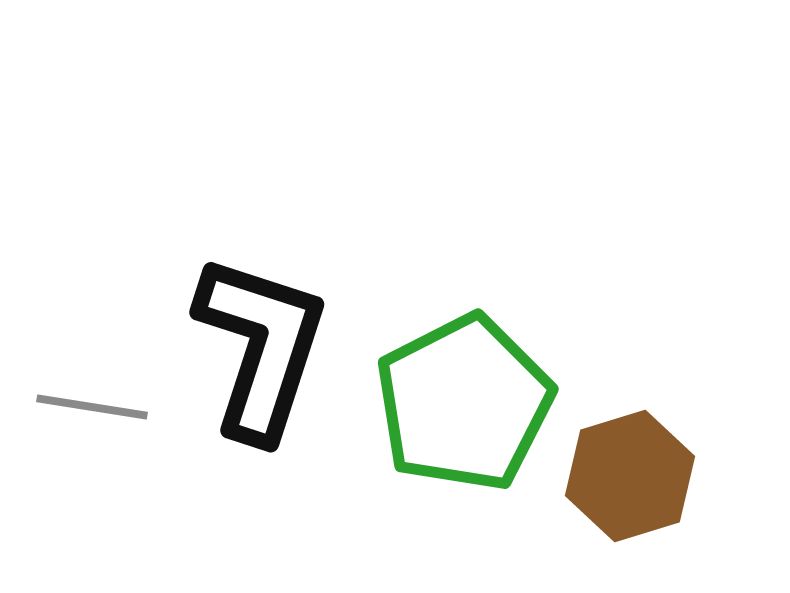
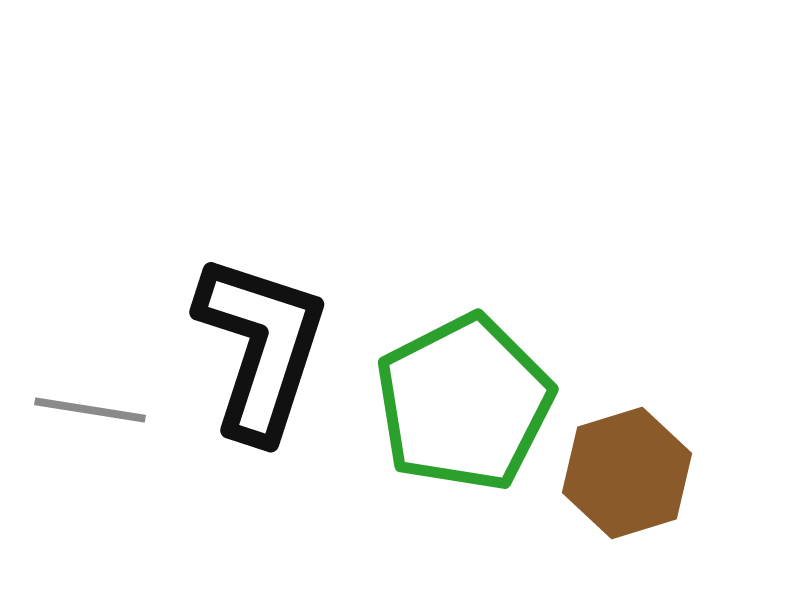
gray line: moved 2 px left, 3 px down
brown hexagon: moved 3 px left, 3 px up
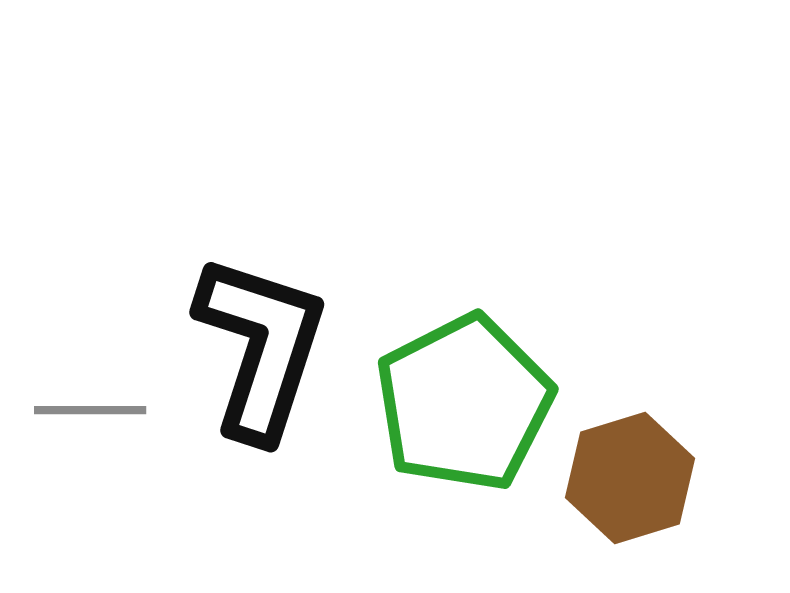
gray line: rotated 9 degrees counterclockwise
brown hexagon: moved 3 px right, 5 px down
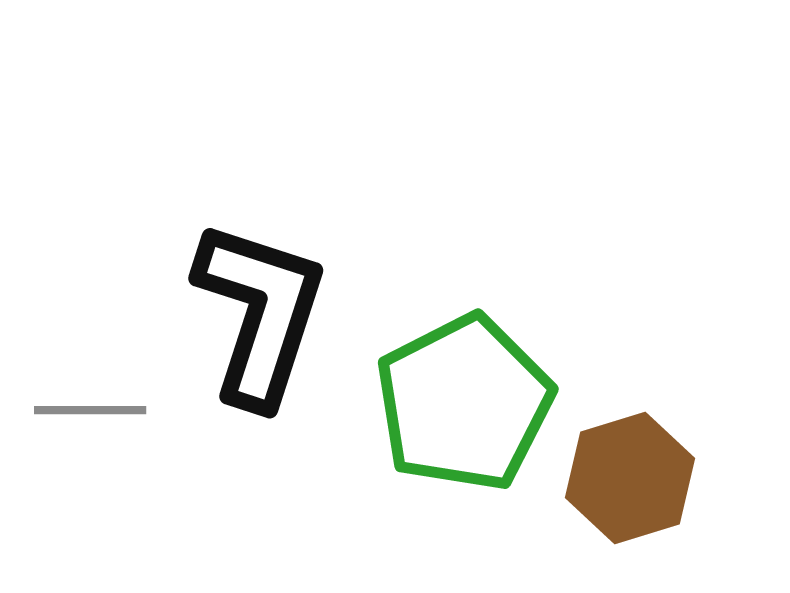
black L-shape: moved 1 px left, 34 px up
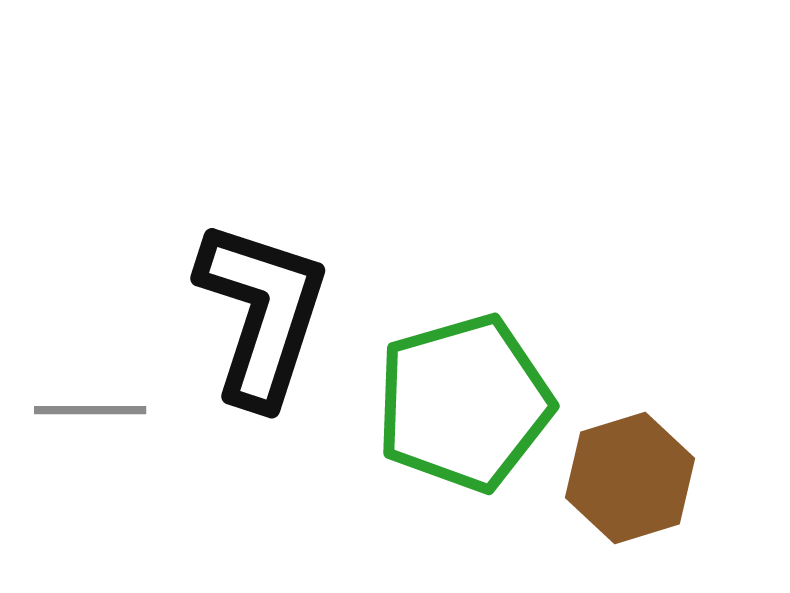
black L-shape: moved 2 px right
green pentagon: rotated 11 degrees clockwise
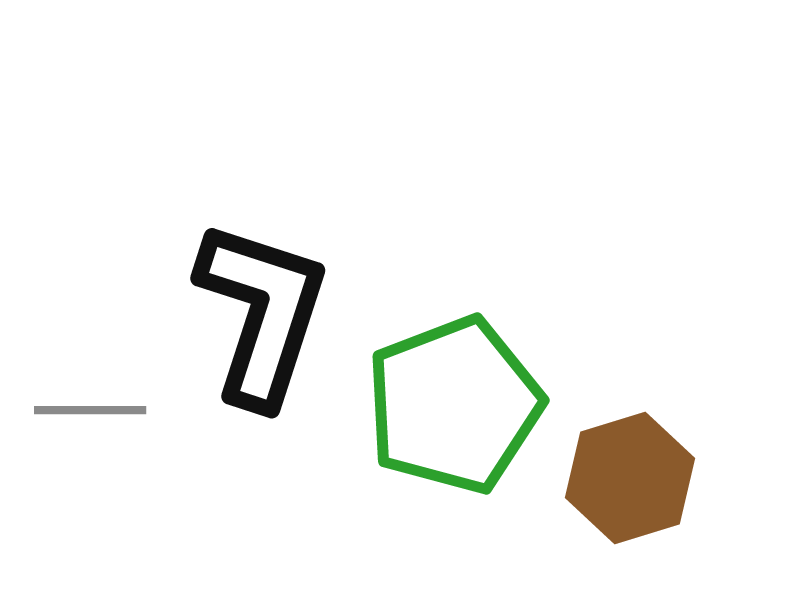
green pentagon: moved 10 px left, 2 px down; rotated 5 degrees counterclockwise
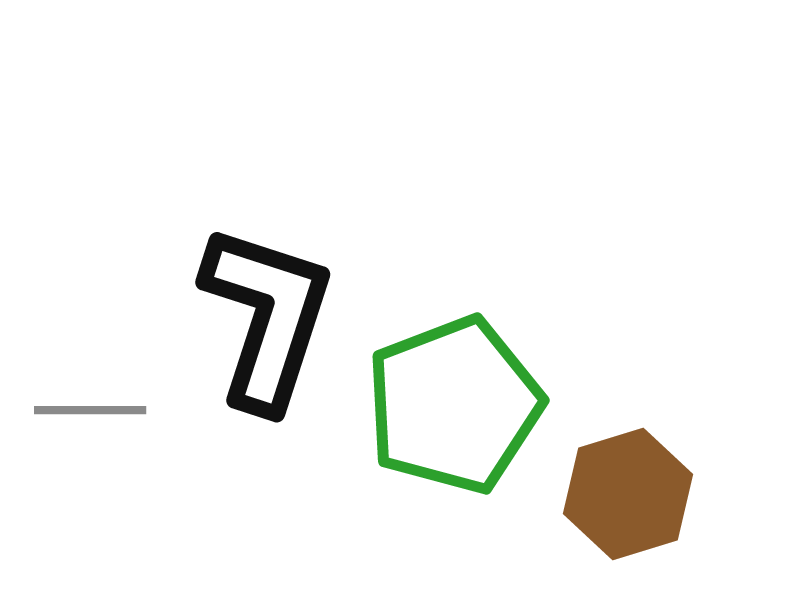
black L-shape: moved 5 px right, 4 px down
brown hexagon: moved 2 px left, 16 px down
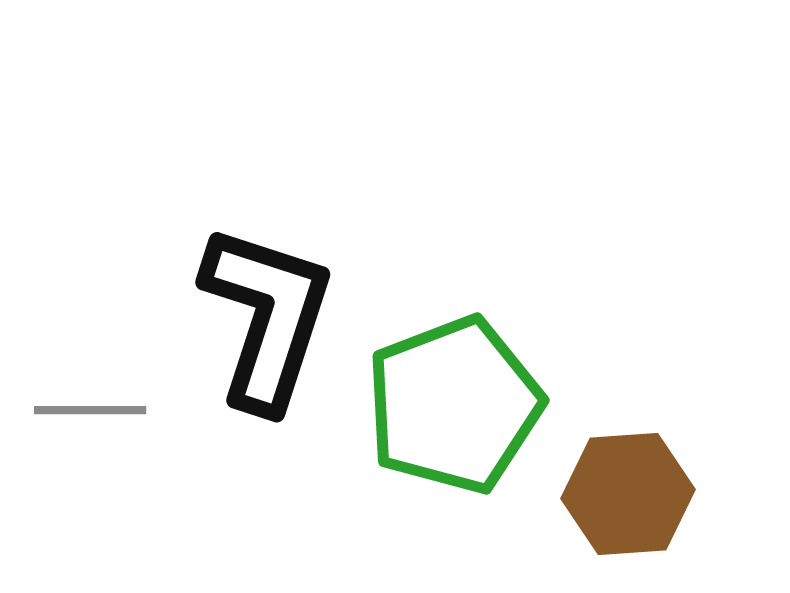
brown hexagon: rotated 13 degrees clockwise
